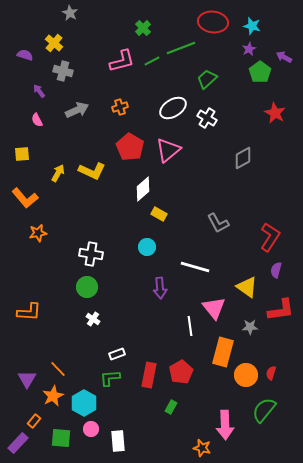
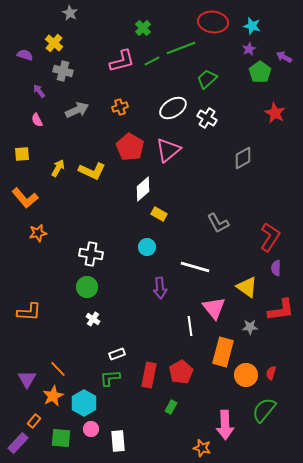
yellow arrow at (58, 173): moved 5 px up
purple semicircle at (276, 270): moved 2 px up; rotated 14 degrees counterclockwise
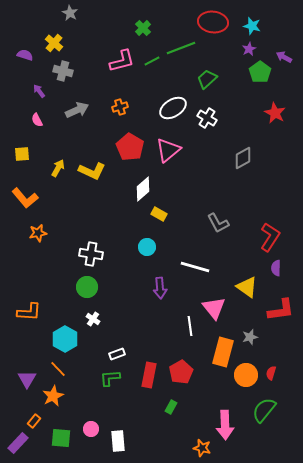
gray star at (250, 327): moved 10 px down; rotated 14 degrees counterclockwise
cyan hexagon at (84, 403): moved 19 px left, 64 px up
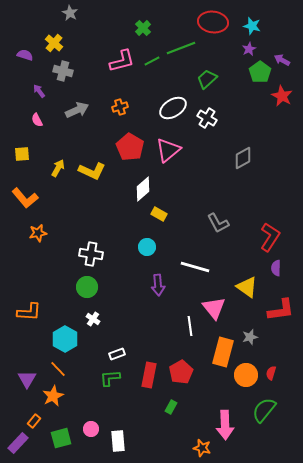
purple arrow at (284, 57): moved 2 px left, 3 px down
red star at (275, 113): moved 7 px right, 17 px up
purple arrow at (160, 288): moved 2 px left, 3 px up
green square at (61, 438): rotated 20 degrees counterclockwise
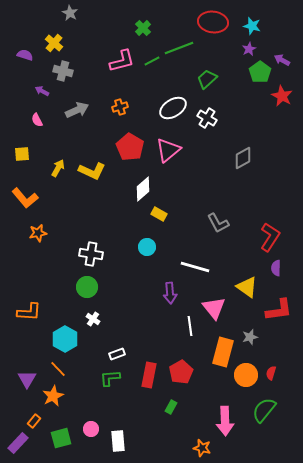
green line at (181, 48): moved 2 px left
purple arrow at (39, 91): moved 3 px right; rotated 24 degrees counterclockwise
purple arrow at (158, 285): moved 12 px right, 8 px down
red L-shape at (281, 310): moved 2 px left
pink arrow at (225, 425): moved 4 px up
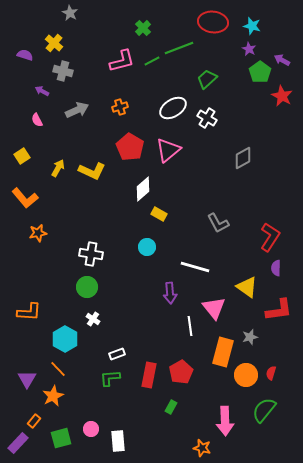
purple star at (249, 49): rotated 16 degrees counterclockwise
yellow square at (22, 154): moved 2 px down; rotated 28 degrees counterclockwise
